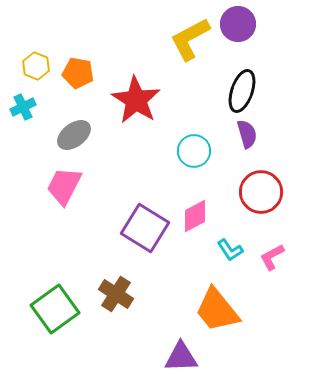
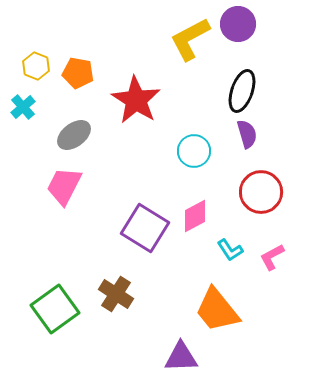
cyan cross: rotated 15 degrees counterclockwise
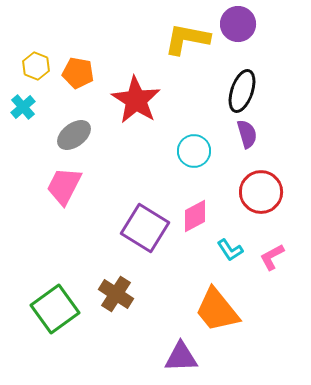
yellow L-shape: moved 3 px left; rotated 39 degrees clockwise
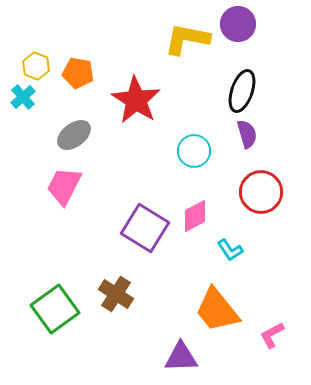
cyan cross: moved 10 px up
pink L-shape: moved 78 px down
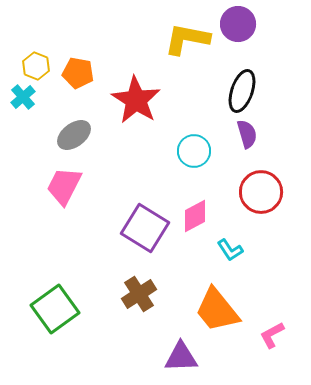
brown cross: moved 23 px right; rotated 24 degrees clockwise
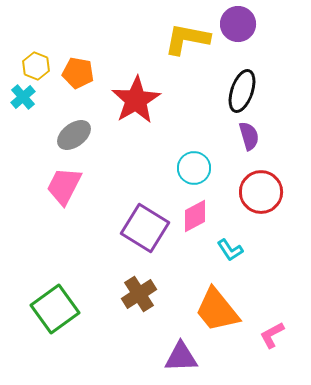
red star: rotated 9 degrees clockwise
purple semicircle: moved 2 px right, 2 px down
cyan circle: moved 17 px down
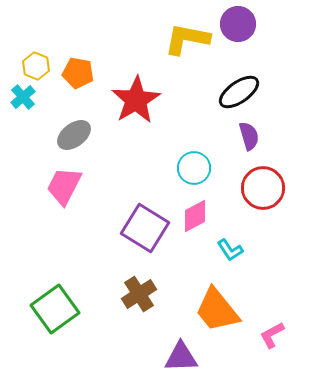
black ellipse: moved 3 px left, 1 px down; rotated 36 degrees clockwise
red circle: moved 2 px right, 4 px up
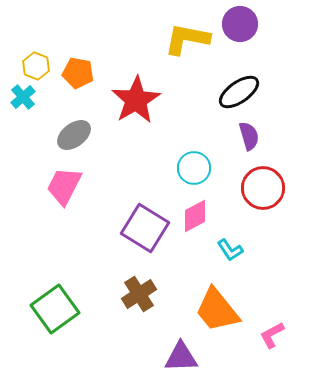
purple circle: moved 2 px right
